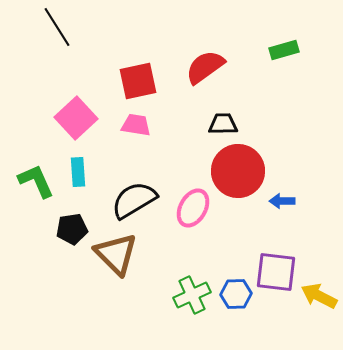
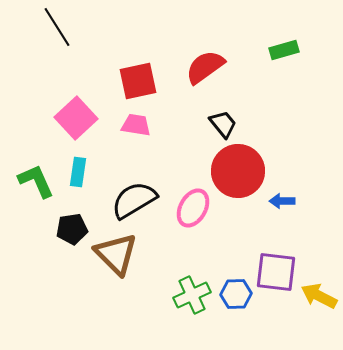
black trapezoid: rotated 52 degrees clockwise
cyan rectangle: rotated 12 degrees clockwise
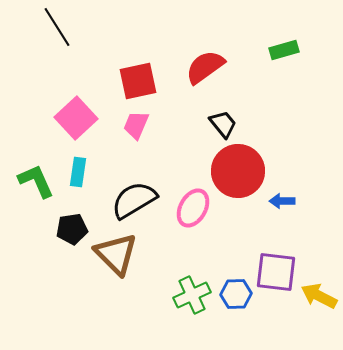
pink trapezoid: rotated 76 degrees counterclockwise
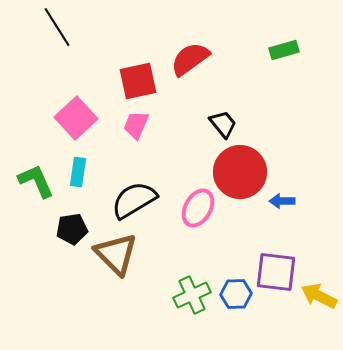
red semicircle: moved 15 px left, 8 px up
red circle: moved 2 px right, 1 px down
pink ellipse: moved 5 px right
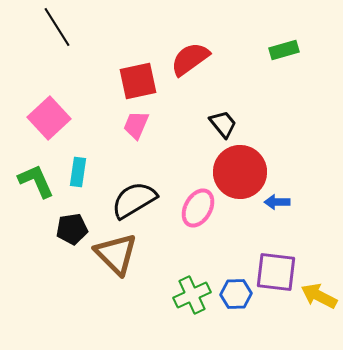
pink square: moved 27 px left
blue arrow: moved 5 px left, 1 px down
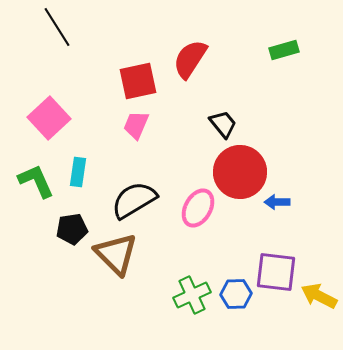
red semicircle: rotated 21 degrees counterclockwise
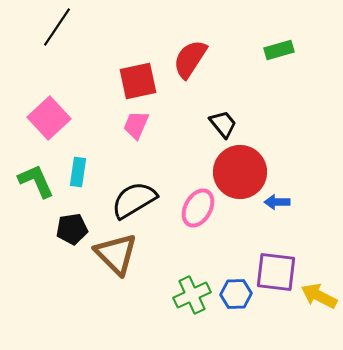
black line: rotated 66 degrees clockwise
green rectangle: moved 5 px left
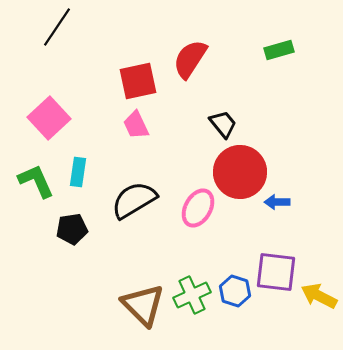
pink trapezoid: rotated 48 degrees counterclockwise
brown triangle: moved 27 px right, 51 px down
blue hexagon: moved 1 px left, 3 px up; rotated 20 degrees clockwise
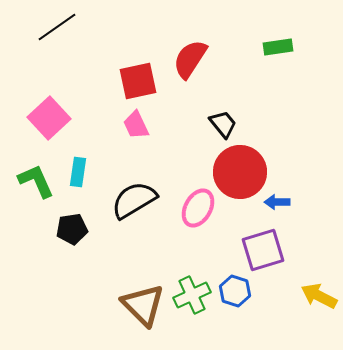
black line: rotated 21 degrees clockwise
green rectangle: moved 1 px left, 3 px up; rotated 8 degrees clockwise
purple square: moved 13 px left, 22 px up; rotated 24 degrees counterclockwise
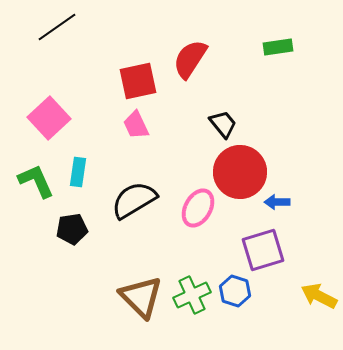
brown triangle: moved 2 px left, 8 px up
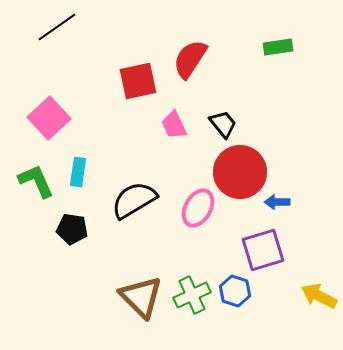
pink trapezoid: moved 38 px right
black pentagon: rotated 16 degrees clockwise
